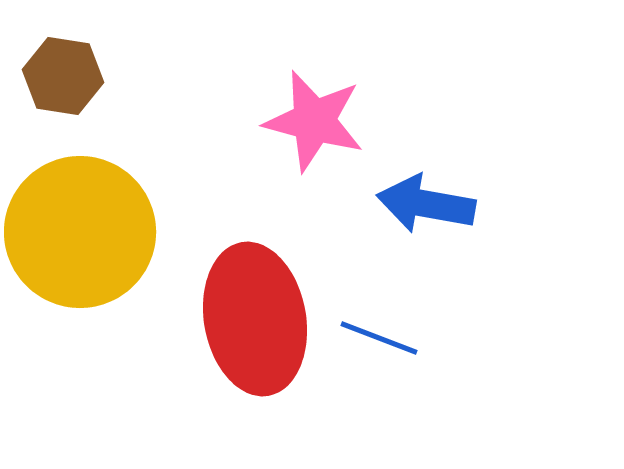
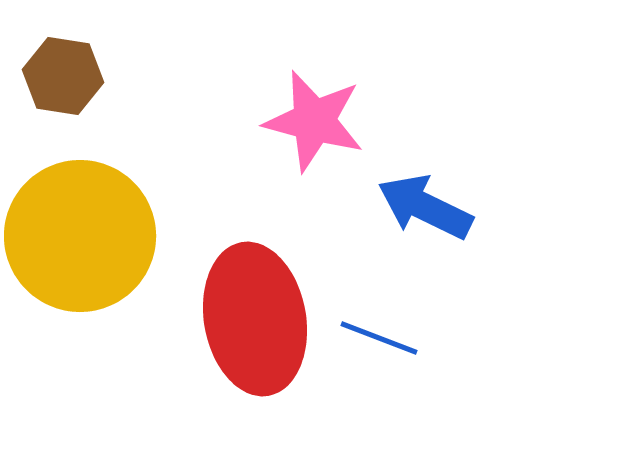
blue arrow: moved 1 px left, 3 px down; rotated 16 degrees clockwise
yellow circle: moved 4 px down
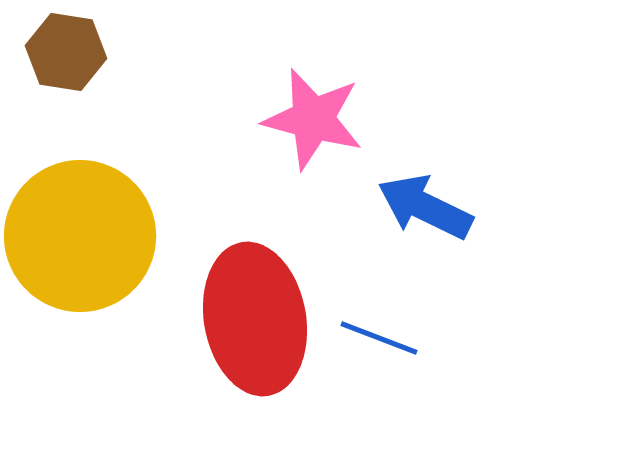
brown hexagon: moved 3 px right, 24 px up
pink star: moved 1 px left, 2 px up
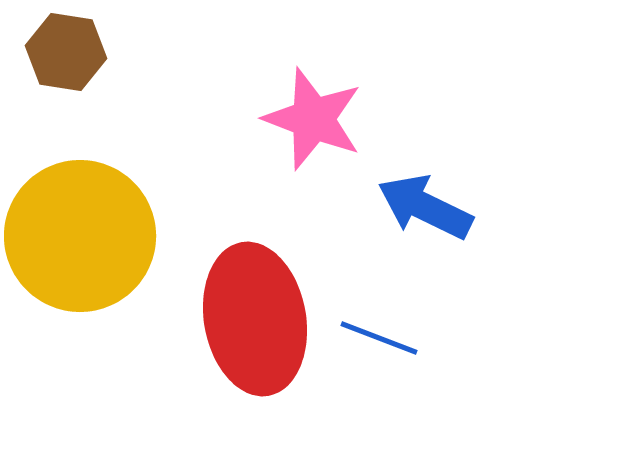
pink star: rotated 6 degrees clockwise
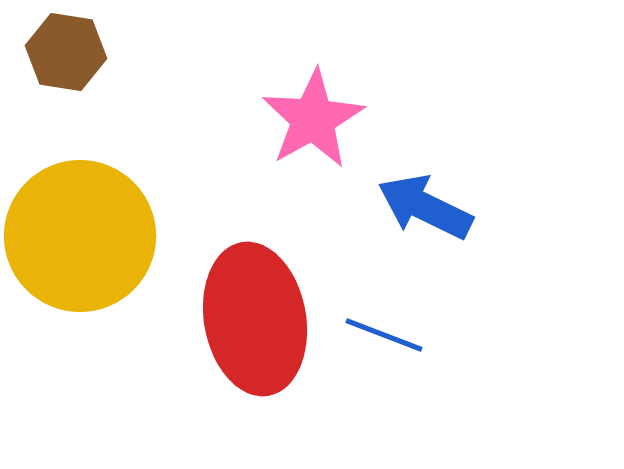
pink star: rotated 22 degrees clockwise
blue line: moved 5 px right, 3 px up
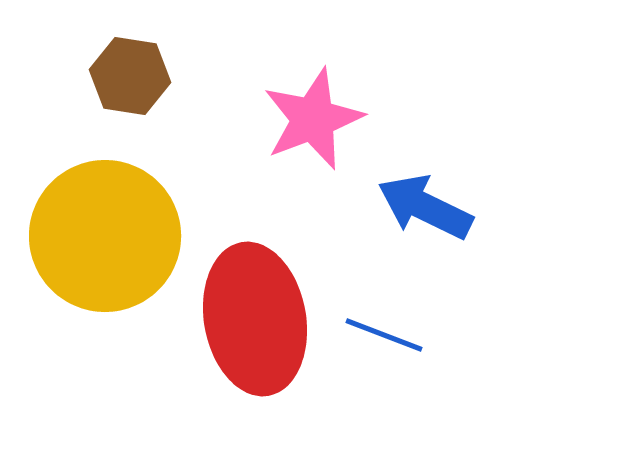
brown hexagon: moved 64 px right, 24 px down
pink star: rotated 8 degrees clockwise
yellow circle: moved 25 px right
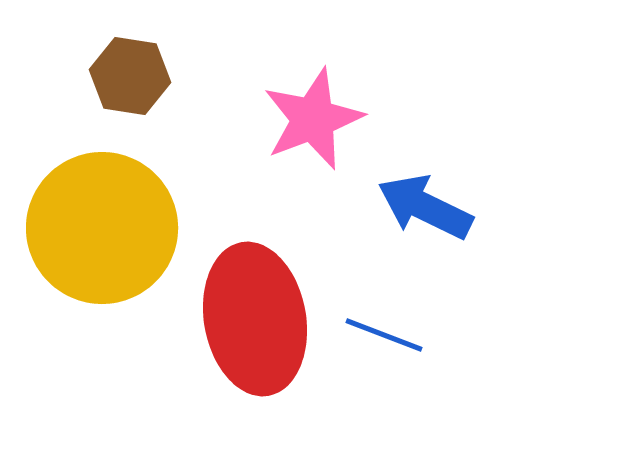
yellow circle: moved 3 px left, 8 px up
